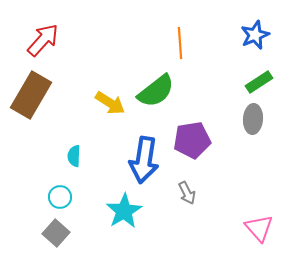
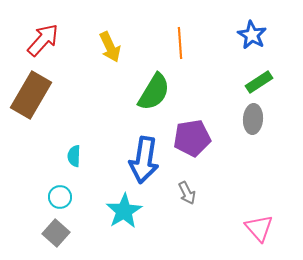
blue star: moved 3 px left; rotated 20 degrees counterclockwise
green semicircle: moved 2 px left, 1 px down; rotated 21 degrees counterclockwise
yellow arrow: moved 56 px up; rotated 32 degrees clockwise
purple pentagon: moved 2 px up
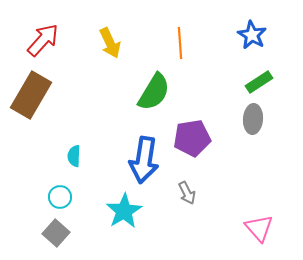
yellow arrow: moved 4 px up
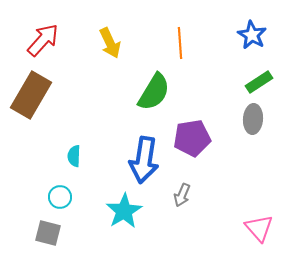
gray arrow: moved 5 px left, 2 px down; rotated 50 degrees clockwise
gray square: moved 8 px left; rotated 28 degrees counterclockwise
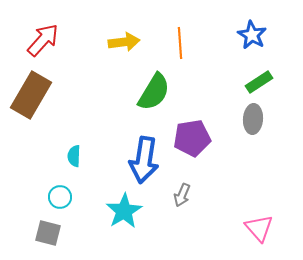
yellow arrow: moved 14 px right, 1 px up; rotated 72 degrees counterclockwise
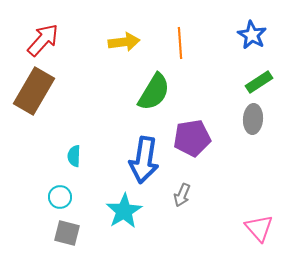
brown rectangle: moved 3 px right, 4 px up
gray square: moved 19 px right
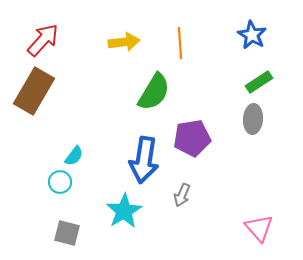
cyan semicircle: rotated 145 degrees counterclockwise
cyan circle: moved 15 px up
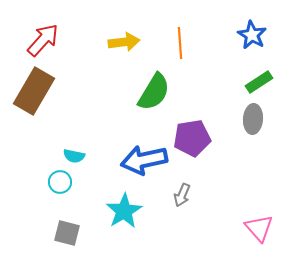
cyan semicircle: rotated 65 degrees clockwise
blue arrow: rotated 69 degrees clockwise
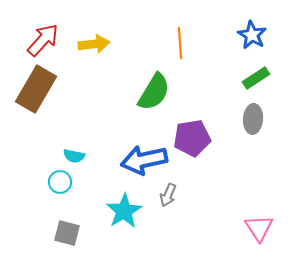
yellow arrow: moved 30 px left, 2 px down
green rectangle: moved 3 px left, 4 px up
brown rectangle: moved 2 px right, 2 px up
gray arrow: moved 14 px left
pink triangle: rotated 8 degrees clockwise
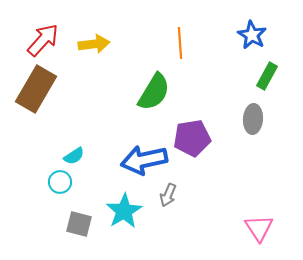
green rectangle: moved 11 px right, 2 px up; rotated 28 degrees counterclockwise
cyan semicircle: rotated 45 degrees counterclockwise
gray square: moved 12 px right, 9 px up
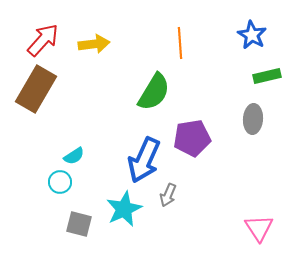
green rectangle: rotated 48 degrees clockwise
blue arrow: rotated 54 degrees counterclockwise
cyan star: moved 2 px up; rotated 6 degrees clockwise
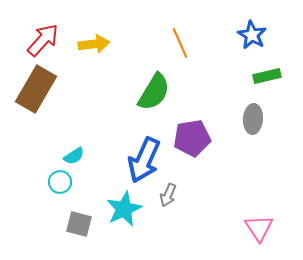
orange line: rotated 20 degrees counterclockwise
